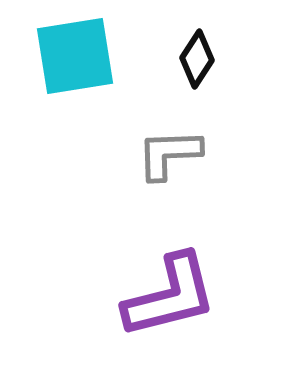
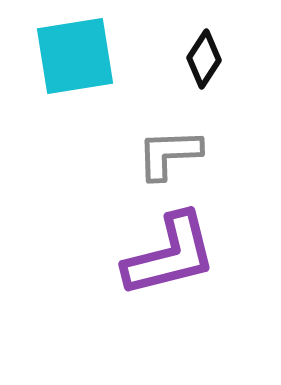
black diamond: moved 7 px right
purple L-shape: moved 41 px up
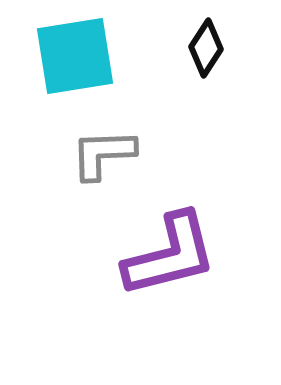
black diamond: moved 2 px right, 11 px up
gray L-shape: moved 66 px left
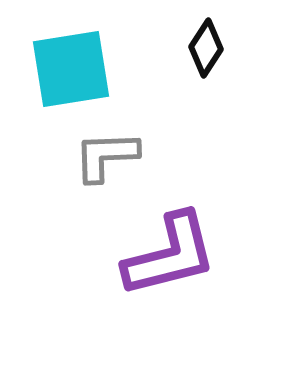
cyan square: moved 4 px left, 13 px down
gray L-shape: moved 3 px right, 2 px down
